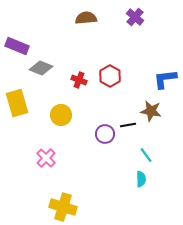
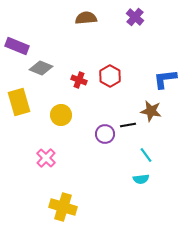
yellow rectangle: moved 2 px right, 1 px up
cyan semicircle: rotated 84 degrees clockwise
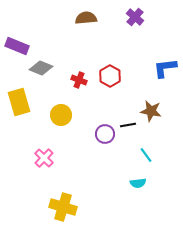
blue L-shape: moved 11 px up
pink cross: moved 2 px left
cyan semicircle: moved 3 px left, 4 px down
